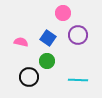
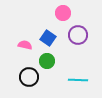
pink semicircle: moved 4 px right, 3 px down
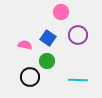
pink circle: moved 2 px left, 1 px up
black circle: moved 1 px right
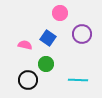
pink circle: moved 1 px left, 1 px down
purple circle: moved 4 px right, 1 px up
green circle: moved 1 px left, 3 px down
black circle: moved 2 px left, 3 px down
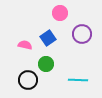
blue square: rotated 21 degrees clockwise
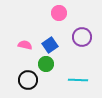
pink circle: moved 1 px left
purple circle: moved 3 px down
blue square: moved 2 px right, 7 px down
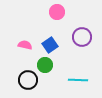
pink circle: moved 2 px left, 1 px up
green circle: moved 1 px left, 1 px down
